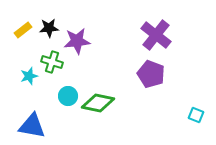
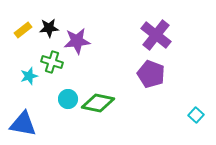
cyan circle: moved 3 px down
cyan square: rotated 21 degrees clockwise
blue triangle: moved 9 px left, 2 px up
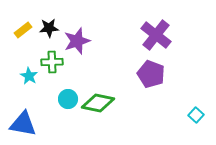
purple star: rotated 12 degrees counterclockwise
green cross: rotated 20 degrees counterclockwise
cyan star: rotated 24 degrees counterclockwise
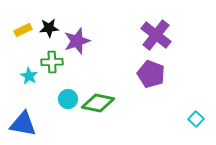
yellow rectangle: rotated 12 degrees clockwise
cyan square: moved 4 px down
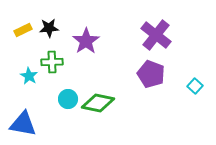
purple star: moved 9 px right; rotated 16 degrees counterclockwise
cyan square: moved 1 px left, 33 px up
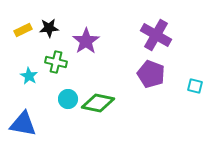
purple cross: rotated 8 degrees counterclockwise
green cross: moved 4 px right; rotated 15 degrees clockwise
cyan square: rotated 28 degrees counterclockwise
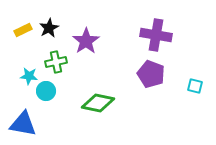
black star: rotated 24 degrees counterclockwise
purple cross: rotated 20 degrees counterclockwise
green cross: rotated 25 degrees counterclockwise
cyan star: rotated 24 degrees counterclockwise
cyan circle: moved 22 px left, 8 px up
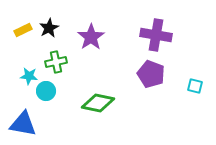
purple star: moved 5 px right, 4 px up
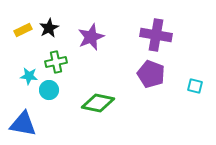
purple star: rotated 12 degrees clockwise
cyan circle: moved 3 px right, 1 px up
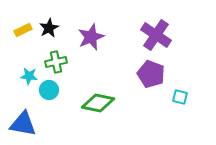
purple cross: rotated 24 degrees clockwise
cyan square: moved 15 px left, 11 px down
